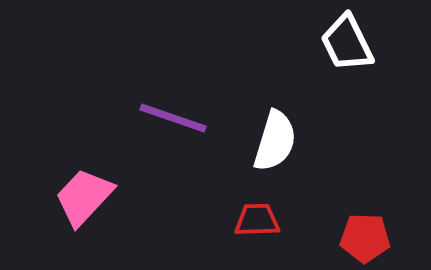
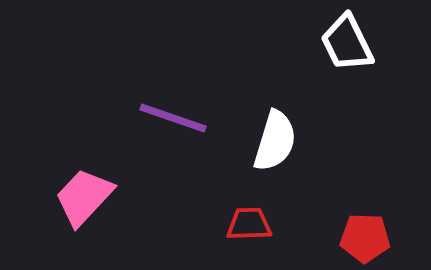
red trapezoid: moved 8 px left, 4 px down
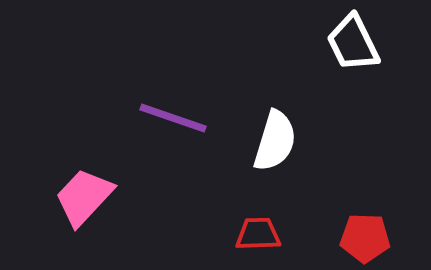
white trapezoid: moved 6 px right
red trapezoid: moved 9 px right, 10 px down
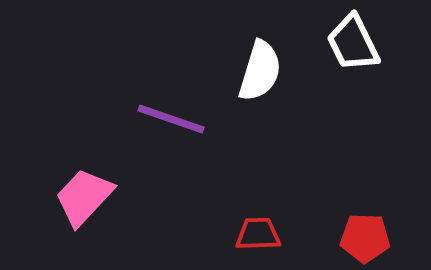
purple line: moved 2 px left, 1 px down
white semicircle: moved 15 px left, 70 px up
